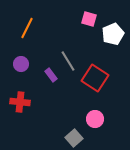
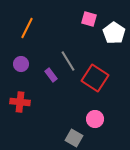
white pentagon: moved 1 px right, 1 px up; rotated 15 degrees counterclockwise
gray square: rotated 18 degrees counterclockwise
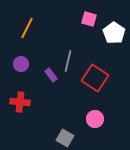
gray line: rotated 45 degrees clockwise
gray square: moved 9 px left
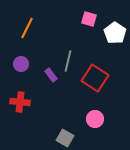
white pentagon: moved 1 px right
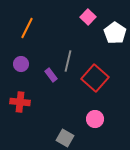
pink square: moved 1 px left, 2 px up; rotated 28 degrees clockwise
red square: rotated 8 degrees clockwise
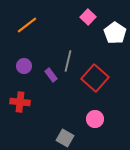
orange line: moved 3 px up; rotated 25 degrees clockwise
purple circle: moved 3 px right, 2 px down
